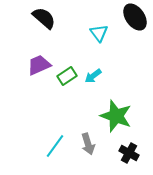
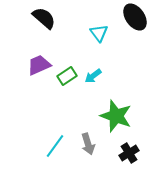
black cross: rotated 30 degrees clockwise
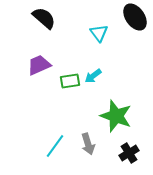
green rectangle: moved 3 px right, 5 px down; rotated 24 degrees clockwise
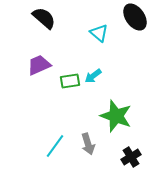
cyan triangle: rotated 12 degrees counterclockwise
black cross: moved 2 px right, 4 px down
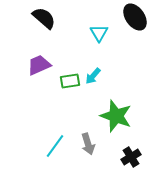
cyan triangle: rotated 18 degrees clockwise
cyan arrow: rotated 12 degrees counterclockwise
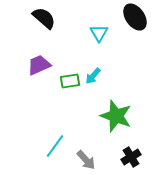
gray arrow: moved 2 px left, 16 px down; rotated 25 degrees counterclockwise
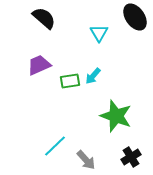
cyan line: rotated 10 degrees clockwise
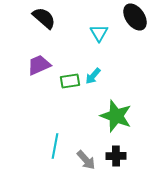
cyan line: rotated 35 degrees counterclockwise
black cross: moved 15 px left, 1 px up; rotated 30 degrees clockwise
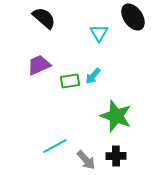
black ellipse: moved 2 px left
cyan line: rotated 50 degrees clockwise
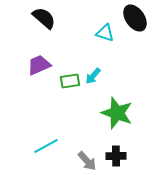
black ellipse: moved 2 px right, 1 px down
cyan triangle: moved 6 px right; rotated 42 degrees counterclockwise
green star: moved 1 px right, 3 px up
cyan line: moved 9 px left
gray arrow: moved 1 px right, 1 px down
